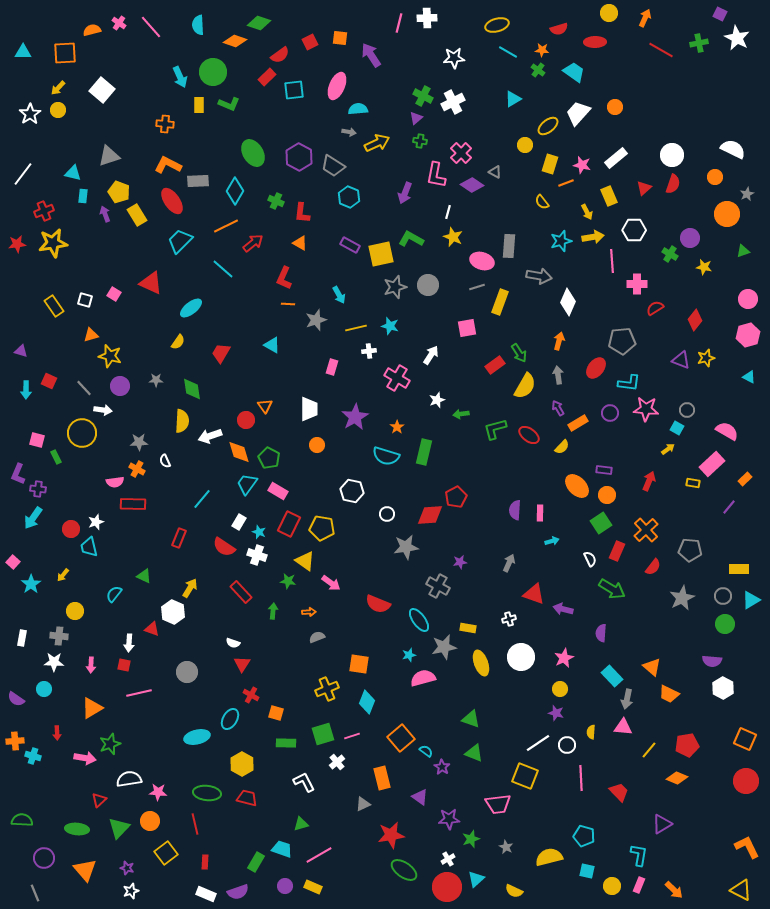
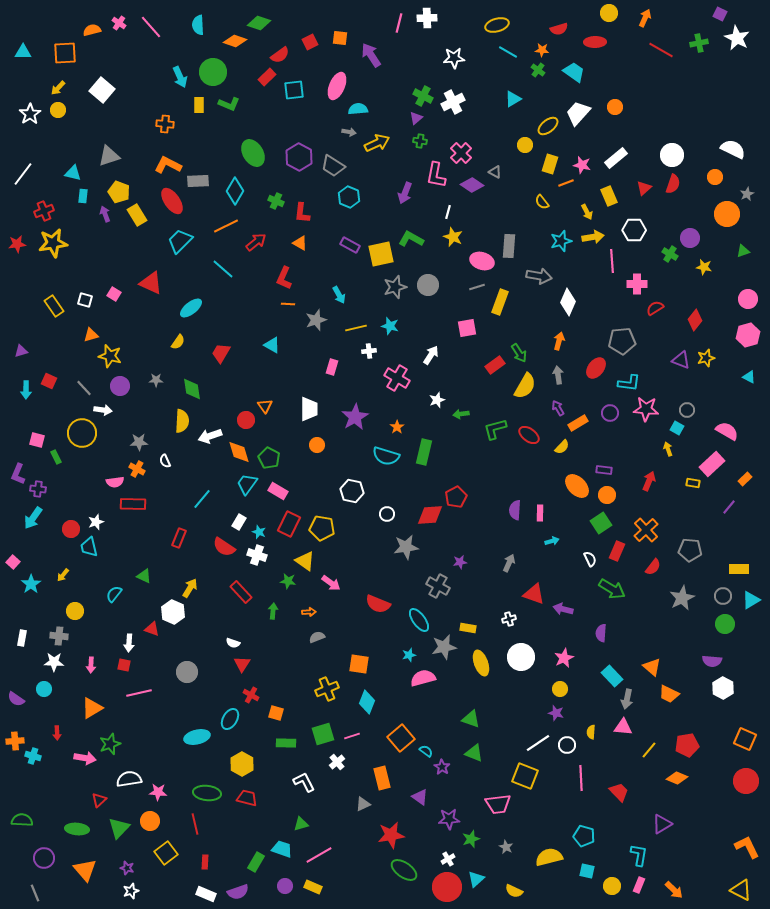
red arrow at (253, 243): moved 3 px right, 1 px up
purple triangle at (21, 351): rotated 32 degrees counterclockwise
yellow arrow at (668, 449): rotated 72 degrees counterclockwise
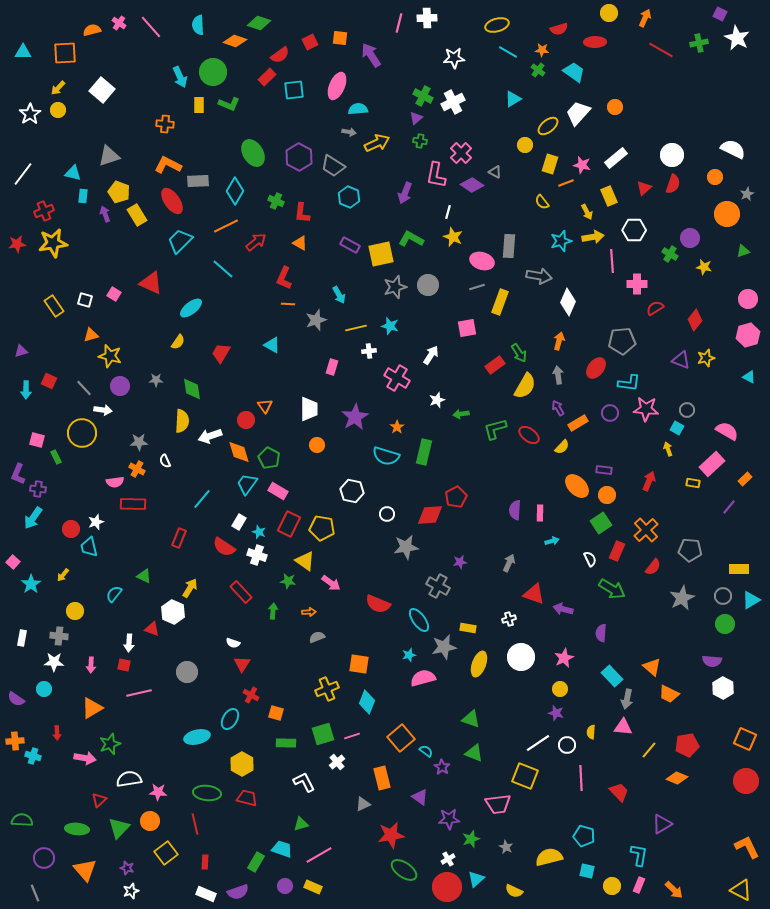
yellow ellipse at (481, 663): moved 2 px left, 1 px down; rotated 40 degrees clockwise
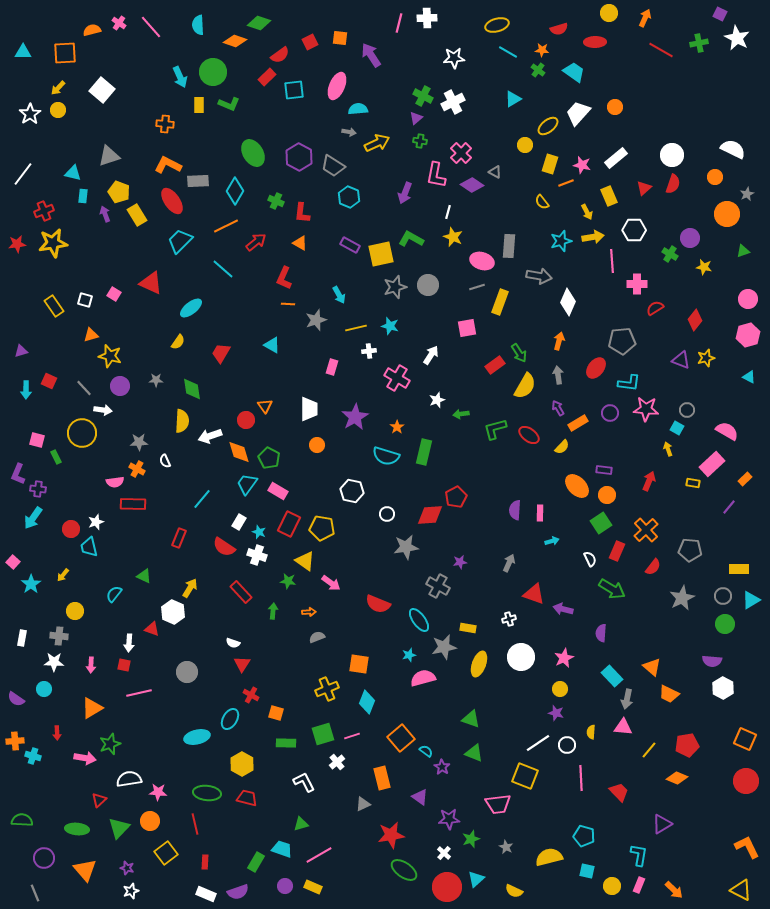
white cross at (448, 859): moved 4 px left, 6 px up; rotated 16 degrees counterclockwise
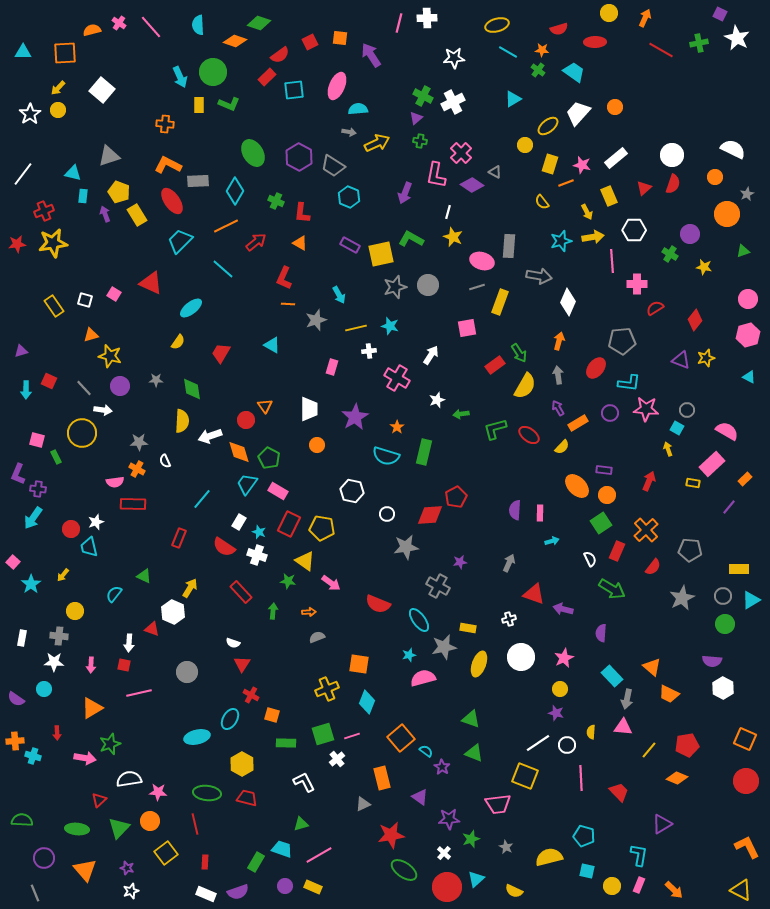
purple circle at (690, 238): moved 4 px up
orange square at (276, 713): moved 4 px left, 2 px down
white cross at (337, 762): moved 3 px up
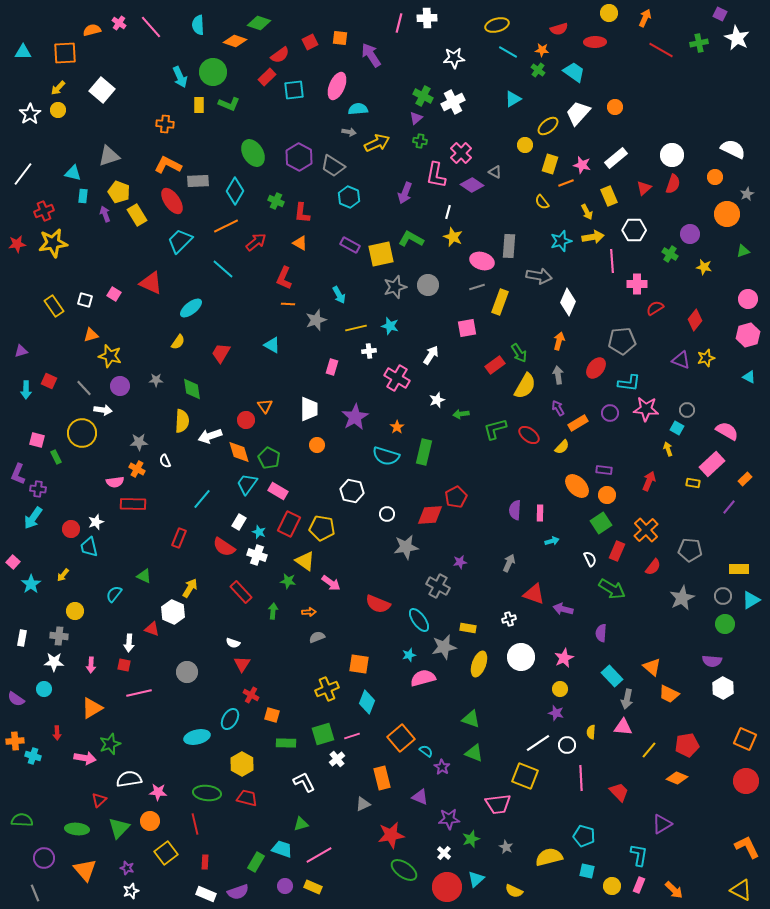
purple triangle at (420, 797): rotated 12 degrees counterclockwise
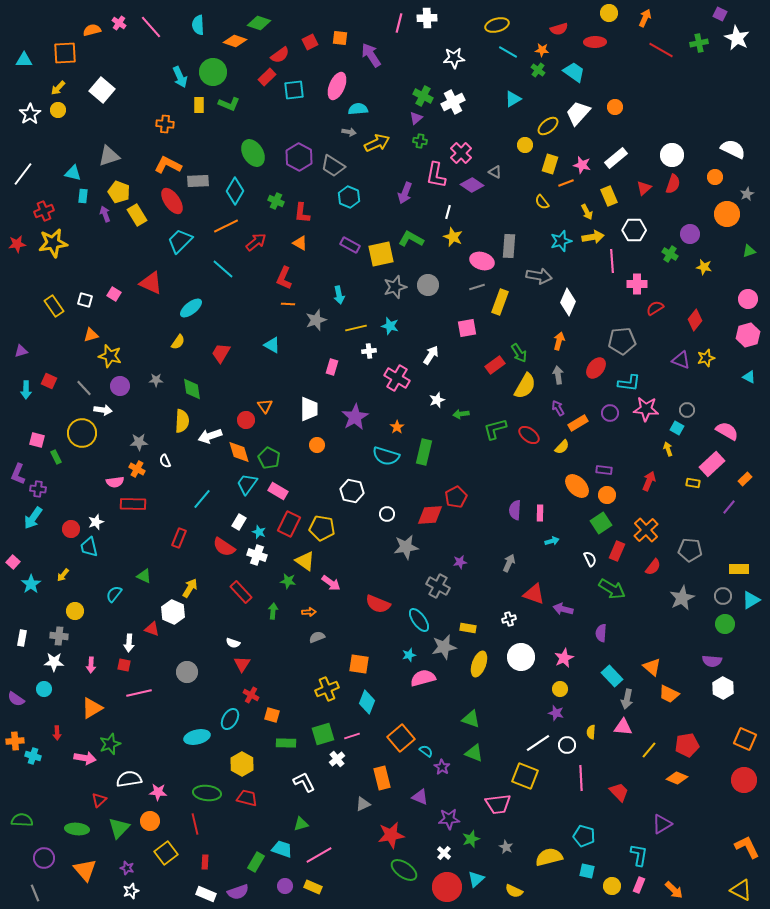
cyan triangle at (23, 52): moved 1 px right, 8 px down
green triangle at (743, 251): moved 6 px right
cyan arrow at (339, 295): rotated 18 degrees clockwise
red circle at (746, 781): moved 2 px left, 1 px up
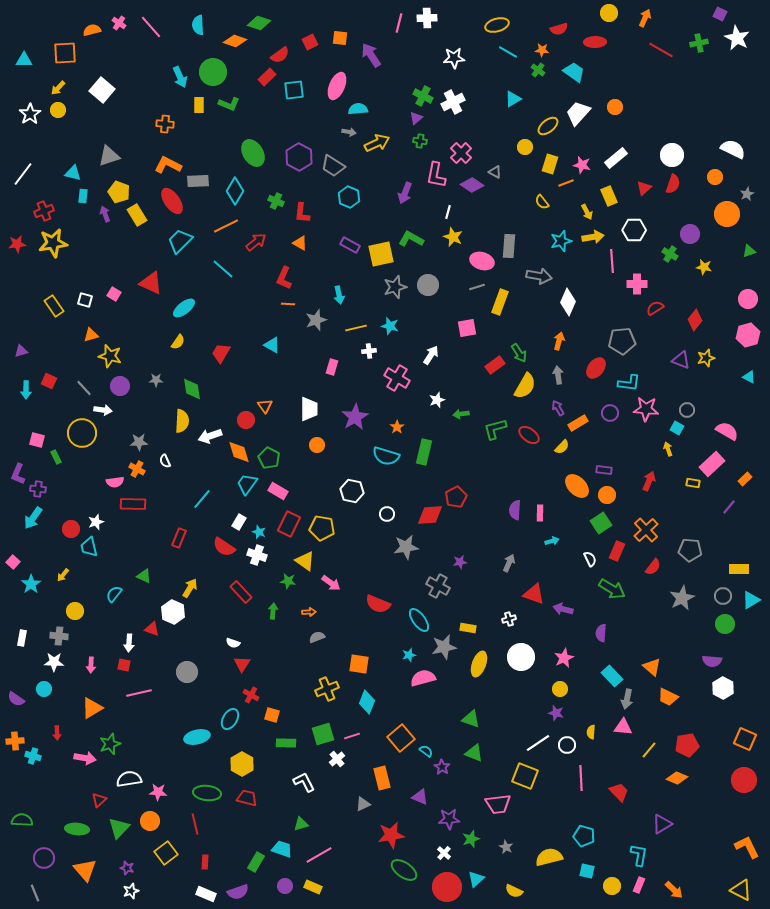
yellow circle at (525, 145): moved 2 px down
cyan ellipse at (191, 308): moved 7 px left
orange trapezoid at (669, 694): moved 1 px left, 3 px down
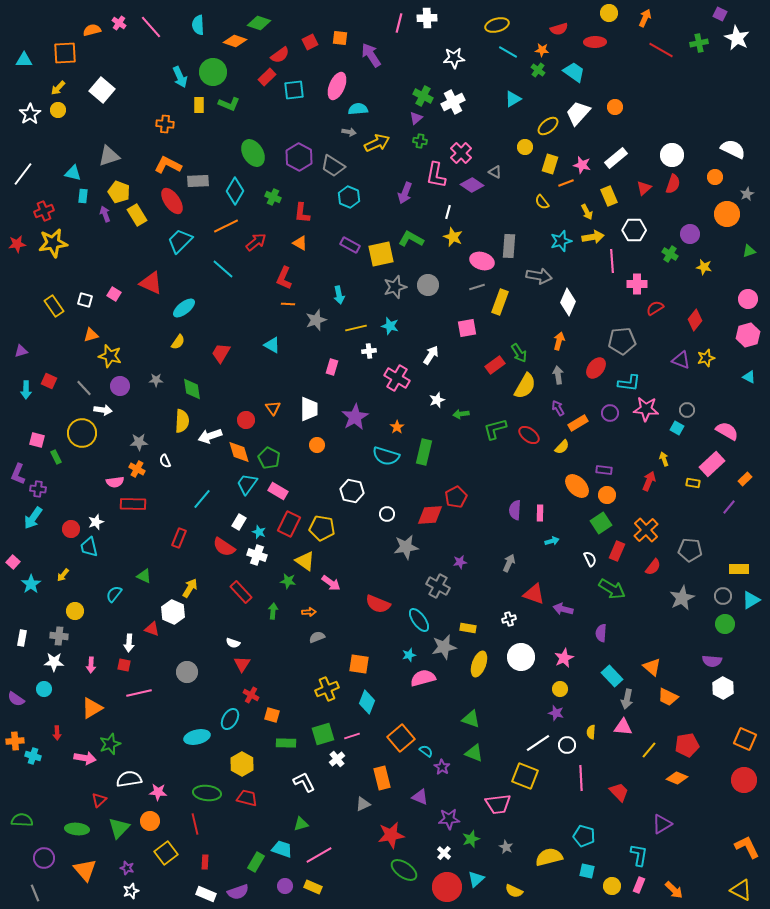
green cross at (276, 201): moved 3 px left, 4 px up
orange triangle at (265, 406): moved 8 px right, 2 px down
yellow arrow at (668, 449): moved 4 px left, 10 px down
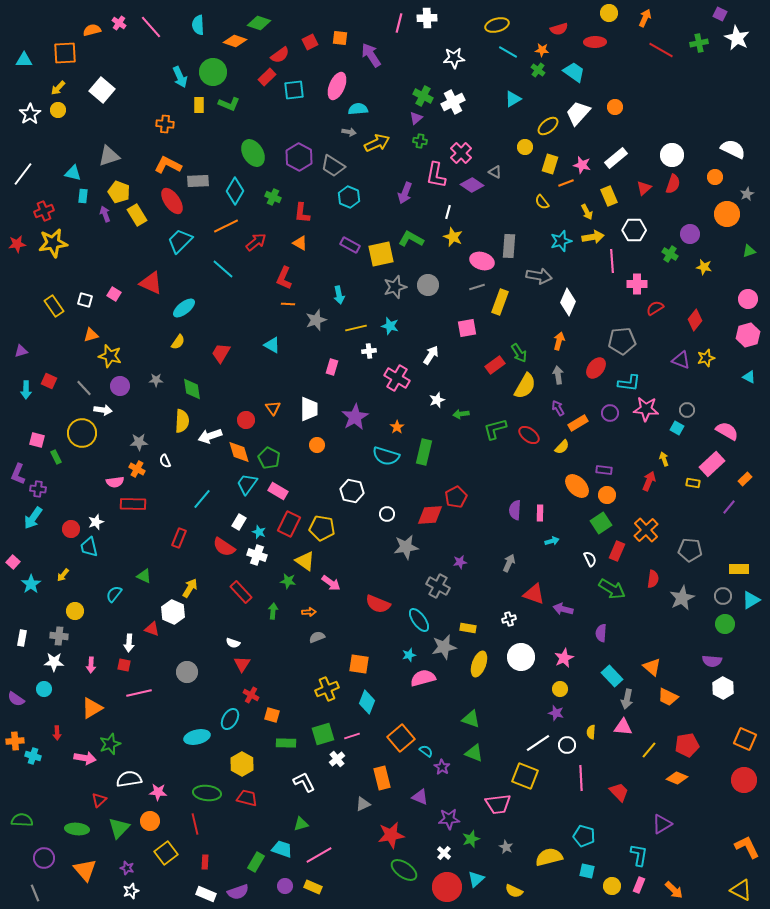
red semicircle at (653, 567): moved 12 px down; rotated 30 degrees counterclockwise
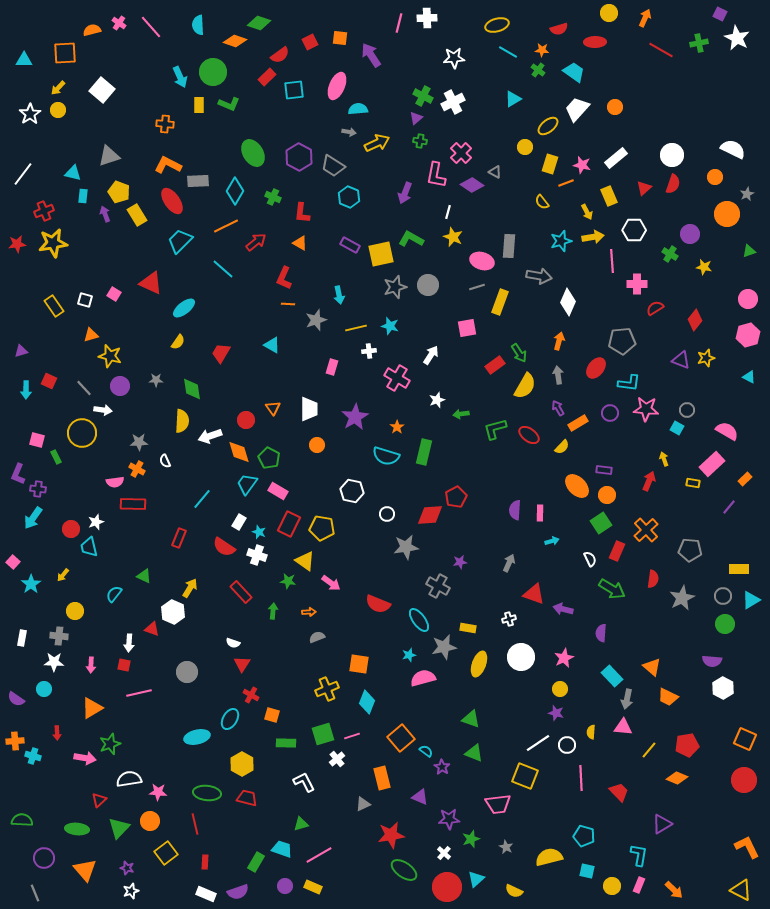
white trapezoid at (578, 113): moved 1 px left, 4 px up
